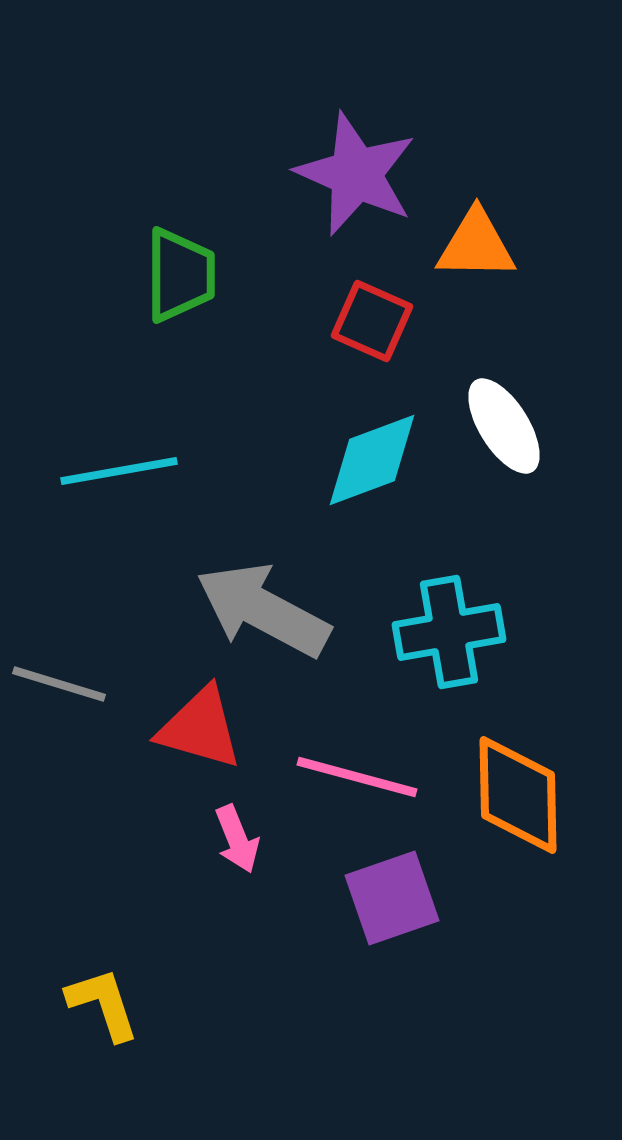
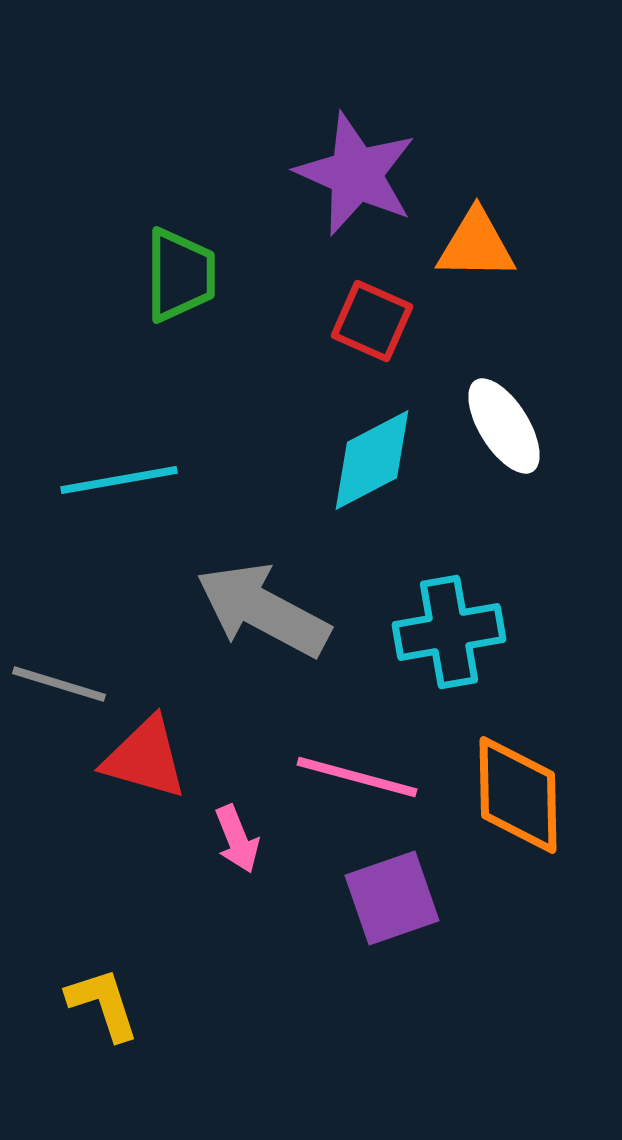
cyan diamond: rotated 7 degrees counterclockwise
cyan line: moved 9 px down
red triangle: moved 55 px left, 30 px down
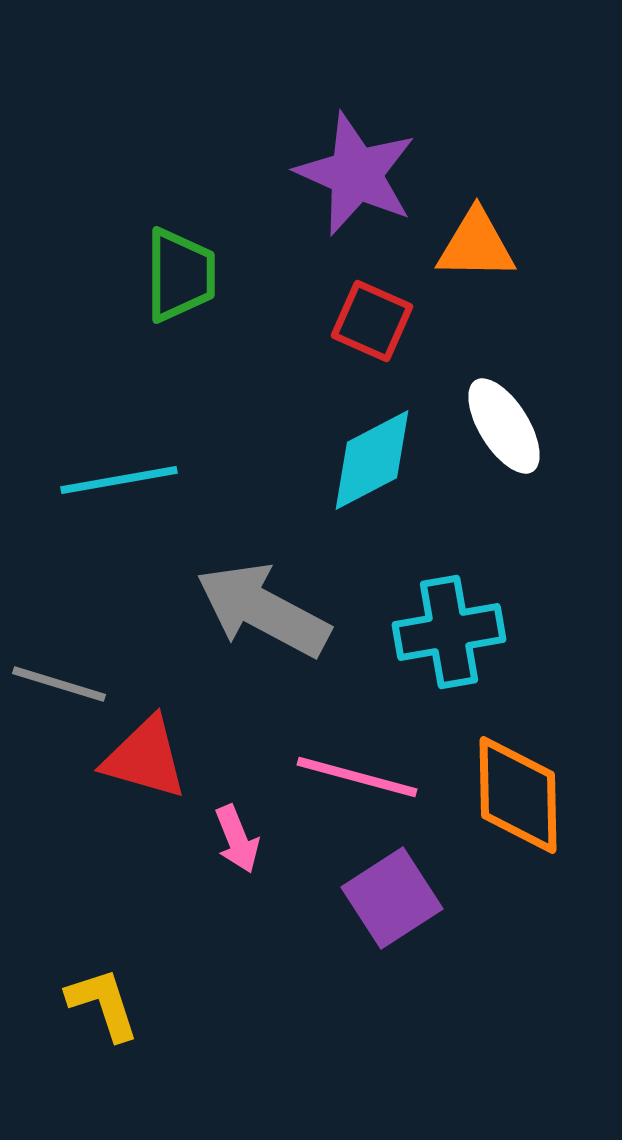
purple square: rotated 14 degrees counterclockwise
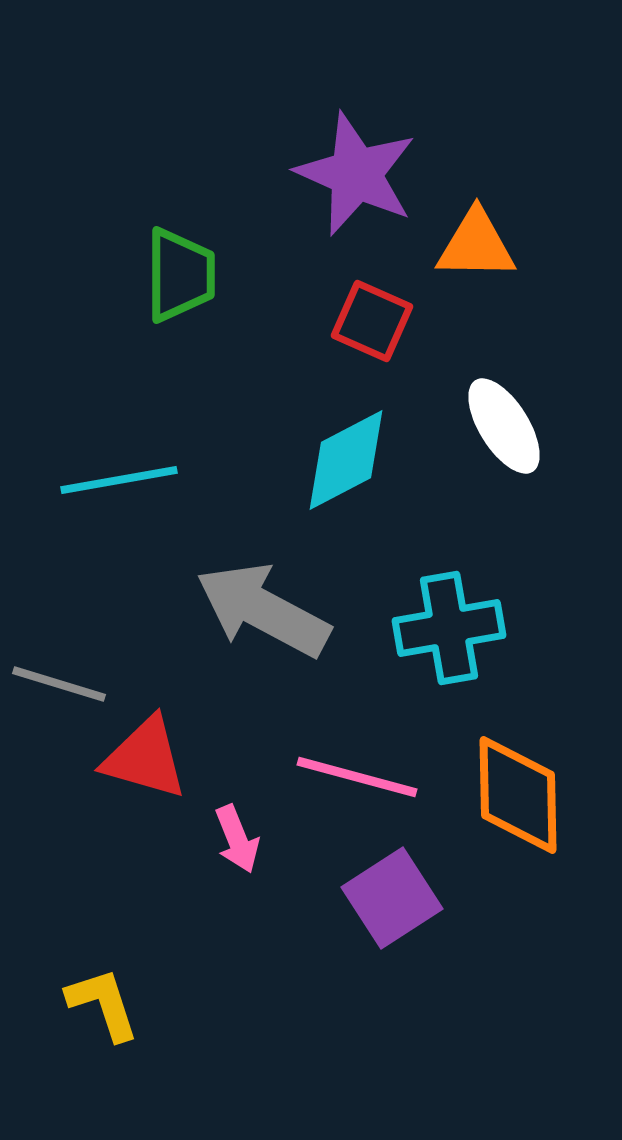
cyan diamond: moved 26 px left
cyan cross: moved 4 px up
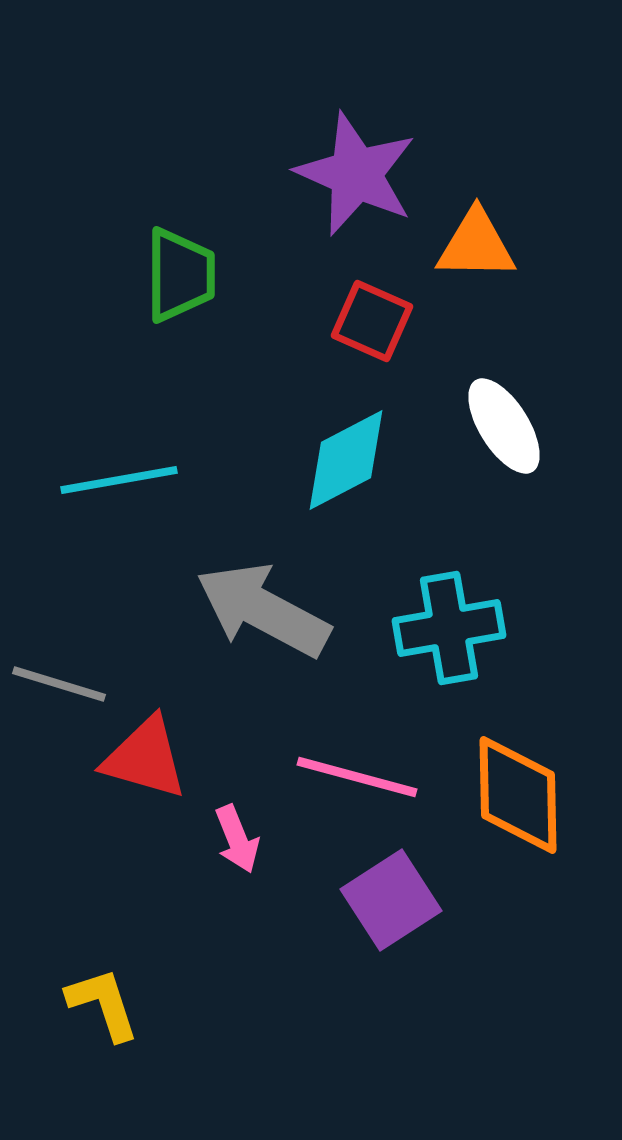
purple square: moved 1 px left, 2 px down
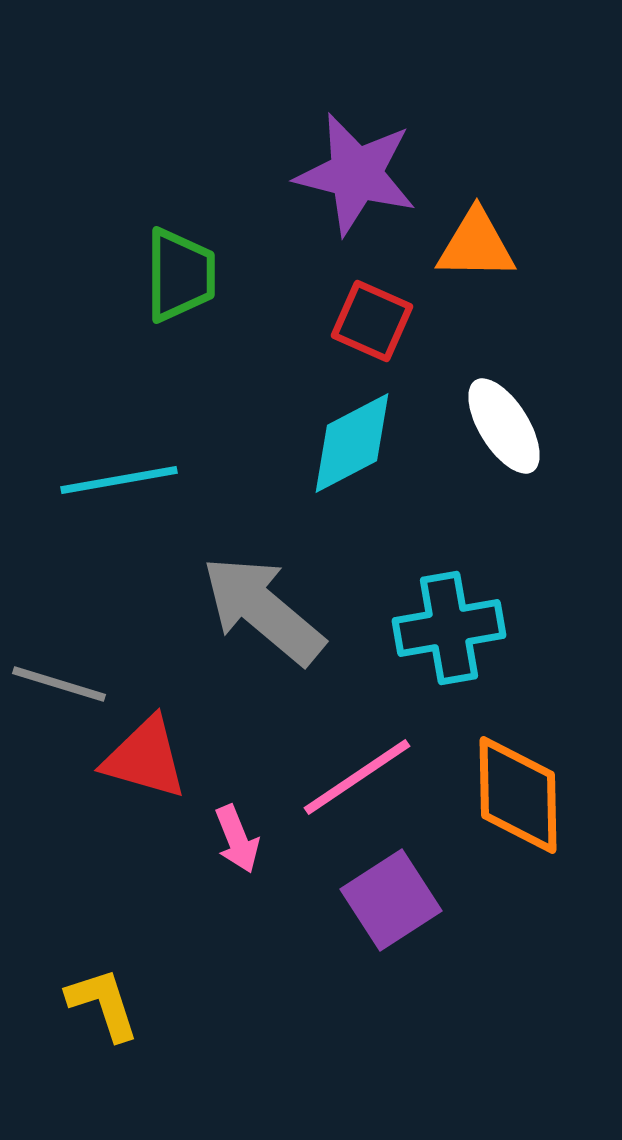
purple star: rotated 10 degrees counterclockwise
cyan diamond: moved 6 px right, 17 px up
gray arrow: rotated 12 degrees clockwise
pink line: rotated 49 degrees counterclockwise
